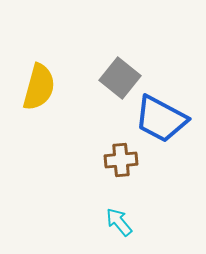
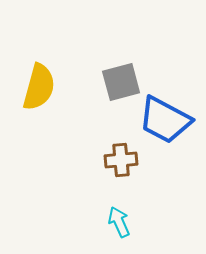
gray square: moved 1 px right, 4 px down; rotated 36 degrees clockwise
blue trapezoid: moved 4 px right, 1 px down
cyan arrow: rotated 16 degrees clockwise
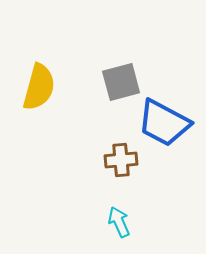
blue trapezoid: moved 1 px left, 3 px down
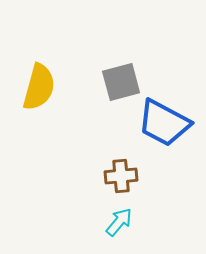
brown cross: moved 16 px down
cyan arrow: rotated 64 degrees clockwise
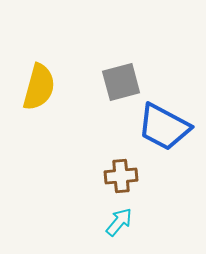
blue trapezoid: moved 4 px down
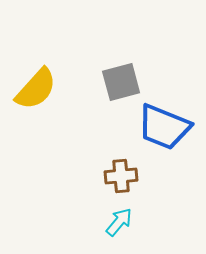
yellow semicircle: moved 3 px left, 2 px down; rotated 27 degrees clockwise
blue trapezoid: rotated 6 degrees counterclockwise
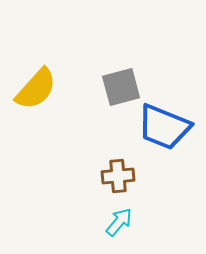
gray square: moved 5 px down
brown cross: moved 3 px left
